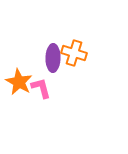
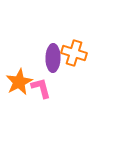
orange star: rotated 16 degrees clockwise
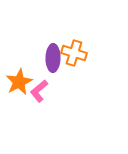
pink L-shape: moved 2 px left, 3 px down; rotated 115 degrees counterclockwise
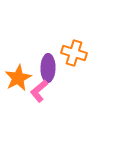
purple ellipse: moved 5 px left, 10 px down
orange star: moved 1 px left, 4 px up
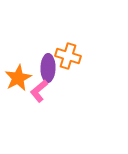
orange cross: moved 6 px left, 3 px down
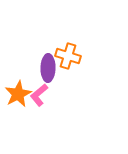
orange star: moved 16 px down
pink L-shape: moved 4 px down
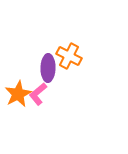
orange cross: moved 1 px right; rotated 10 degrees clockwise
pink L-shape: moved 1 px left, 1 px up
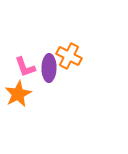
purple ellipse: moved 1 px right
pink L-shape: moved 13 px left, 27 px up; rotated 70 degrees counterclockwise
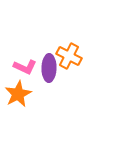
pink L-shape: rotated 45 degrees counterclockwise
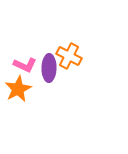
pink L-shape: moved 2 px up
orange star: moved 5 px up
